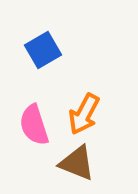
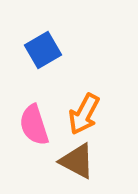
brown triangle: moved 2 px up; rotated 6 degrees clockwise
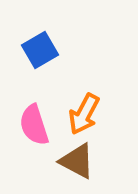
blue square: moved 3 px left
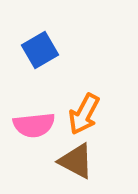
pink semicircle: rotated 78 degrees counterclockwise
brown triangle: moved 1 px left
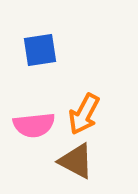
blue square: rotated 21 degrees clockwise
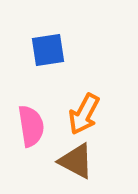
blue square: moved 8 px right
pink semicircle: moved 3 px left, 1 px down; rotated 93 degrees counterclockwise
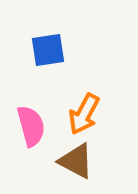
pink semicircle: rotated 6 degrees counterclockwise
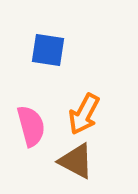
blue square: rotated 18 degrees clockwise
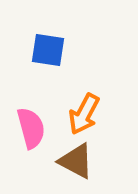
pink semicircle: moved 2 px down
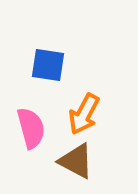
blue square: moved 15 px down
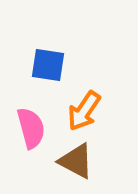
orange arrow: moved 3 px up; rotated 6 degrees clockwise
